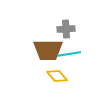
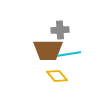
gray cross: moved 6 px left, 1 px down
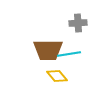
gray cross: moved 18 px right, 7 px up
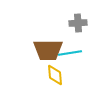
cyan line: moved 1 px right, 1 px up
yellow diamond: moved 2 px left, 1 px up; rotated 35 degrees clockwise
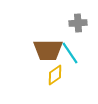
cyan line: rotated 65 degrees clockwise
yellow diamond: rotated 60 degrees clockwise
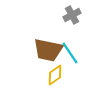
gray cross: moved 6 px left, 8 px up; rotated 24 degrees counterclockwise
brown trapezoid: rotated 12 degrees clockwise
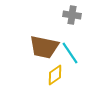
gray cross: rotated 36 degrees clockwise
brown trapezoid: moved 4 px left, 3 px up
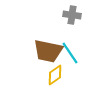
brown trapezoid: moved 4 px right, 4 px down
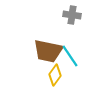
cyan line: moved 3 px down
yellow diamond: rotated 20 degrees counterclockwise
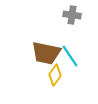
brown trapezoid: moved 2 px left, 2 px down
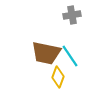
gray cross: rotated 18 degrees counterclockwise
yellow diamond: moved 3 px right, 2 px down; rotated 15 degrees counterclockwise
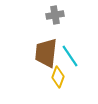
gray cross: moved 17 px left
brown trapezoid: rotated 84 degrees clockwise
